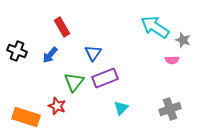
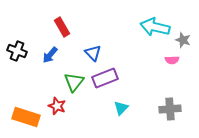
cyan arrow: rotated 20 degrees counterclockwise
blue triangle: rotated 18 degrees counterclockwise
gray cross: rotated 15 degrees clockwise
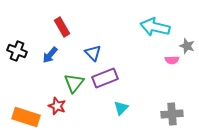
gray star: moved 4 px right, 6 px down
green triangle: moved 1 px down
gray cross: moved 2 px right, 5 px down
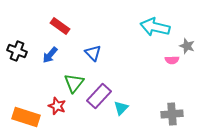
red rectangle: moved 2 px left, 1 px up; rotated 24 degrees counterclockwise
purple rectangle: moved 6 px left, 18 px down; rotated 25 degrees counterclockwise
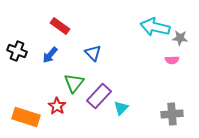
gray star: moved 7 px left, 8 px up; rotated 14 degrees counterclockwise
red star: rotated 12 degrees clockwise
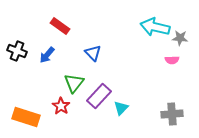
blue arrow: moved 3 px left
red star: moved 4 px right
